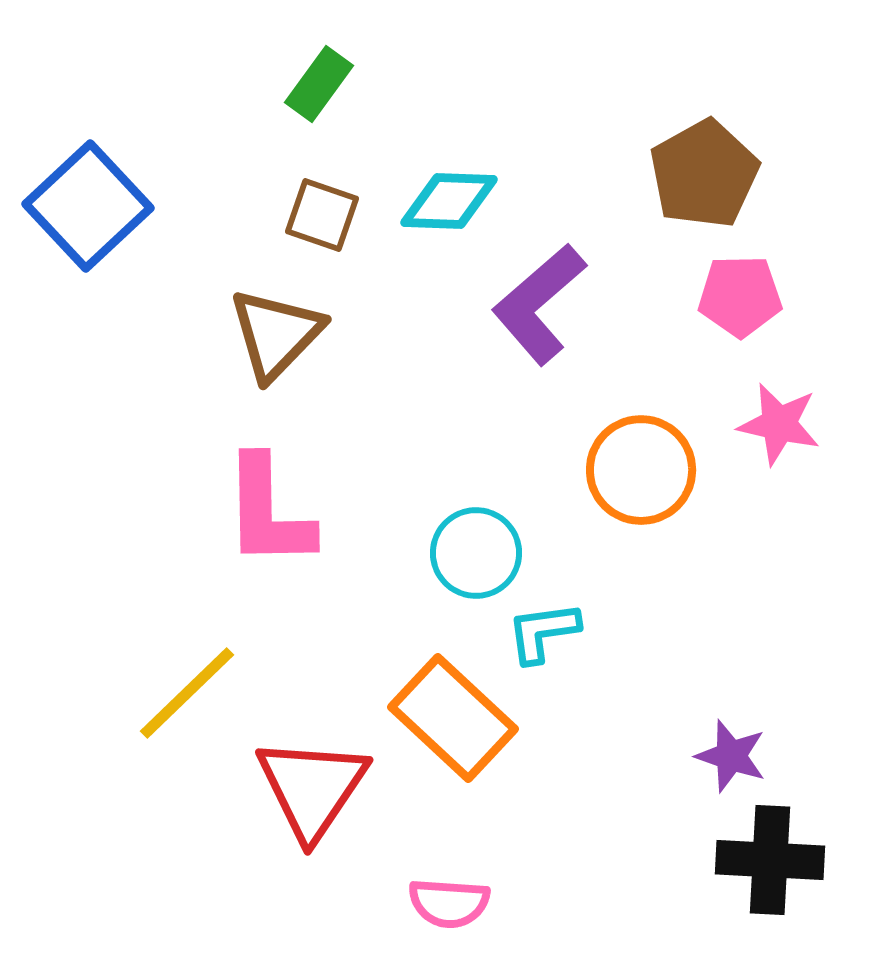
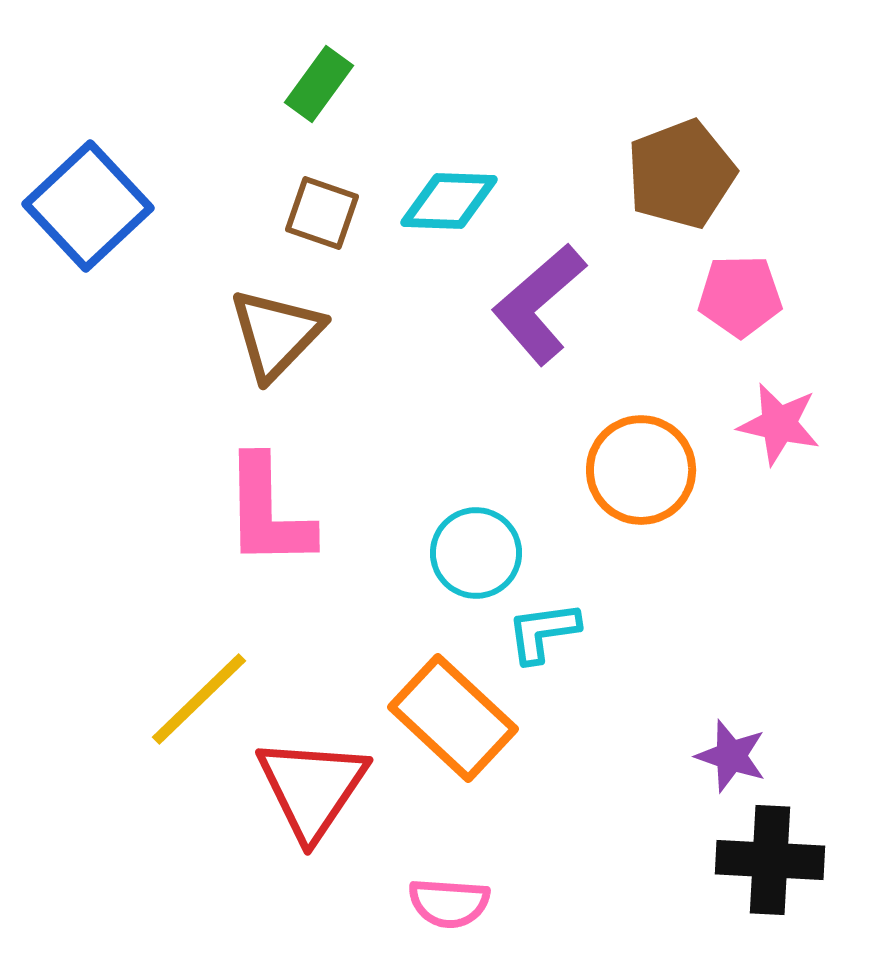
brown pentagon: moved 23 px left; rotated 8 degrees clockwise
brown square: moved 2 px up
yellow line: moved 12 px right, 6 px down
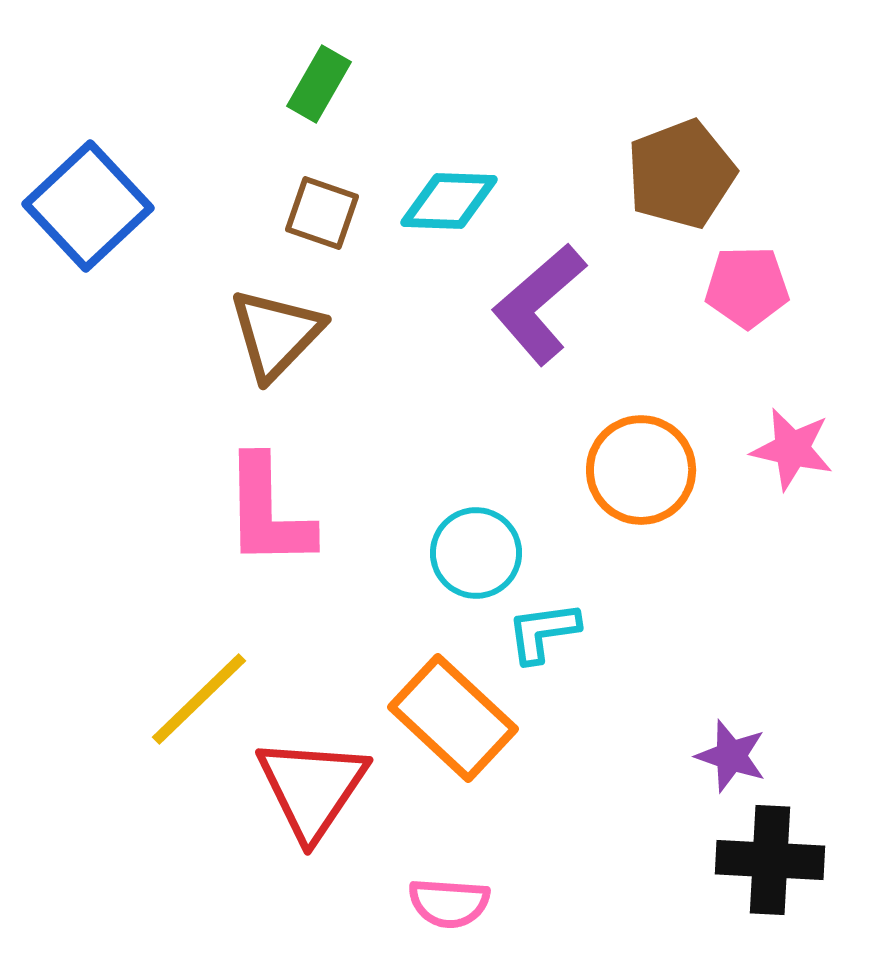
green rectangle: rotated 6 degrees counterclockwise
pink pentagon: moved 7 px right, 9 px up
pink star: moved 13 px right, 25 px down
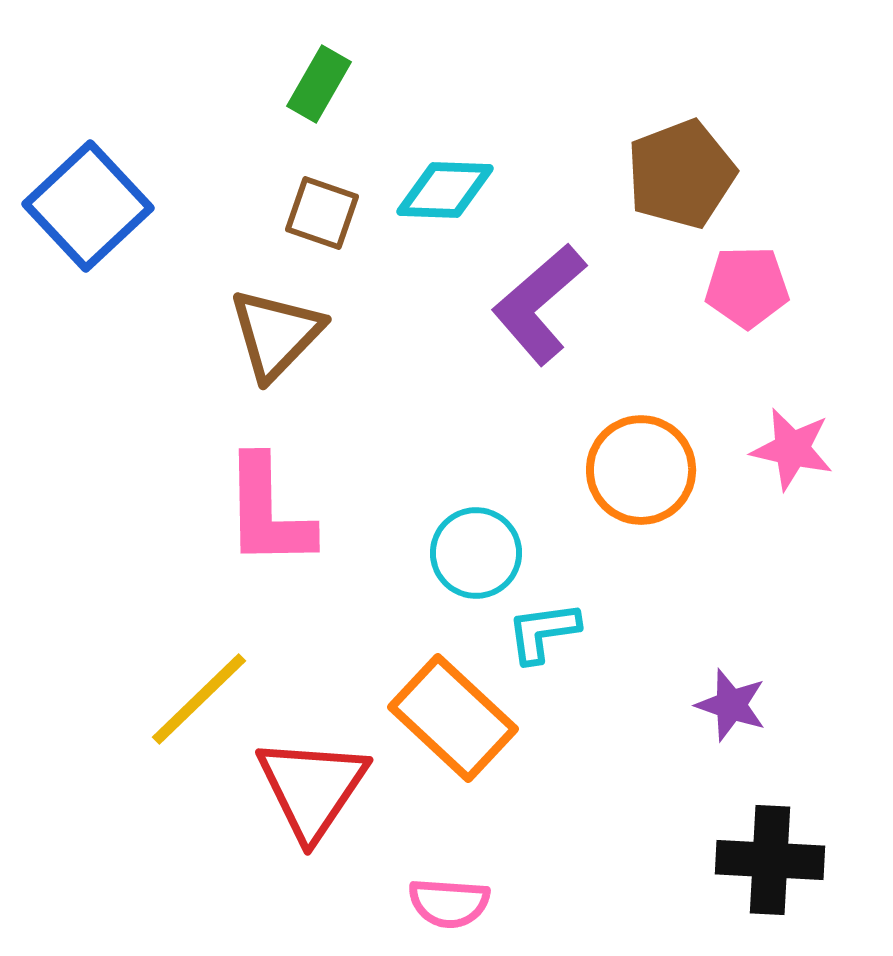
cyan diamond: moved 4 px left, 11 px up
purple star: moved 51 px up
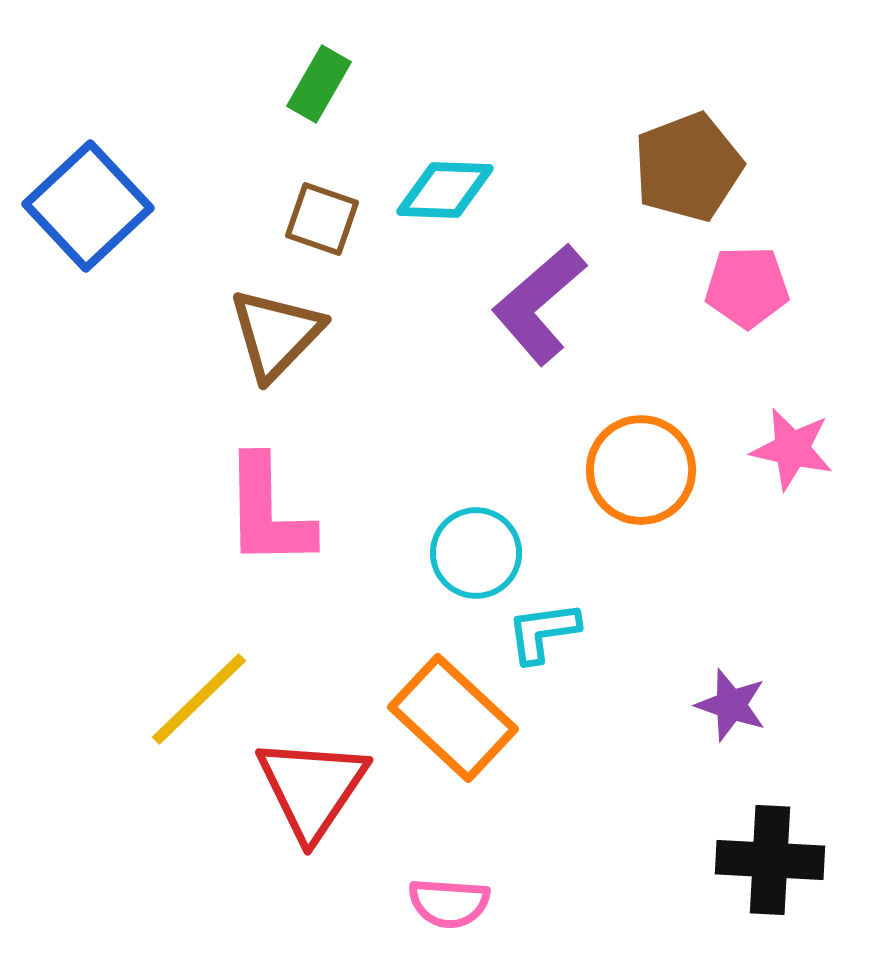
brown pentagon: moved 7 px right, 7 px up
brown square: moved 6 px down
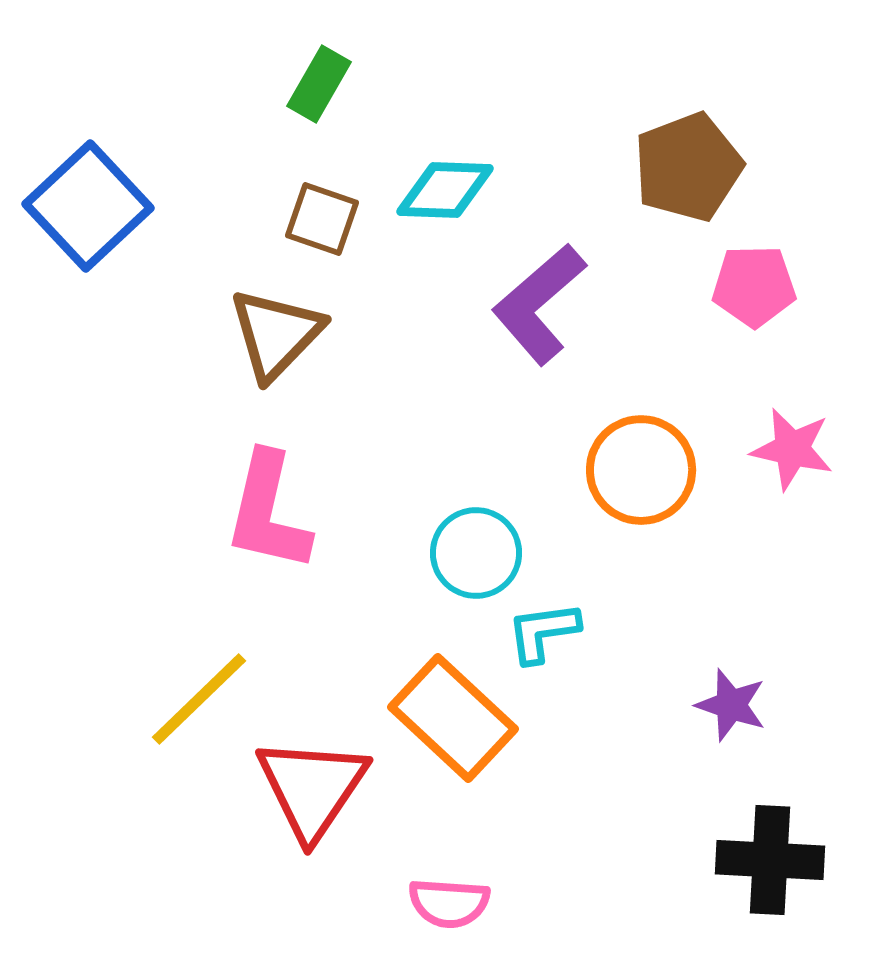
pink pentagon: moved 7 px right, 1 px up
pink L-shape: rotated 14 degrees clockwise
